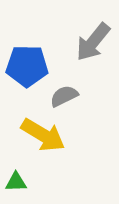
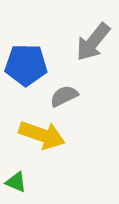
blue pentagon: moved 1 px left, 1 px up
yellow arrow: moved 1 px left; rotated 12 degrees counterclockwise
green triangle: rotated 25 degrees clockwise
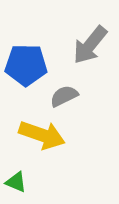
gray arrow: moved 3 px left, 3 px down
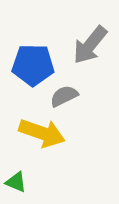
blue pentagon: moved 7 px right
yellow arrow: moved 2 px up
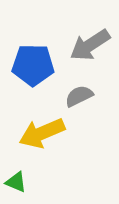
gray arrow: rotated 18 degrees clockwise
gray semicircle: moved 15 px right
yellow arrow: rotated 138 degrees clockwise
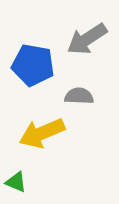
gray arrow: moved 3 px left, 6 px up
blue pentagon: rotated 9 degrees clockwise
gray semicircle: rotated 28 degrees clockwise
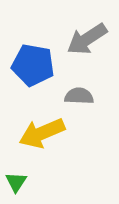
green triangle: rotated 40 degrees clockwise
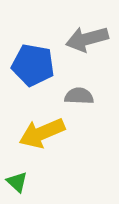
gray arrow: rotated 18 degrees clockwise
green triangle: moved 1 px right; rotated 20 degrees counterclockwise
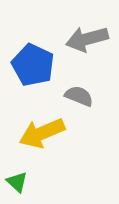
blue pentagon: rotated 15 degrees clockwise
gray semicircle: rotated 20 degrees clockwise
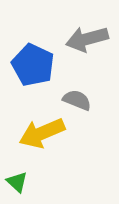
gray semicircle: moved 2 px left, 4 px down
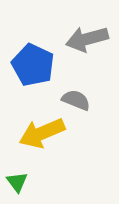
gray semicircle: moved 1 px left
green triangle: rotated 10 degrees clockwise
